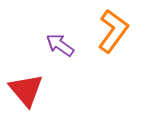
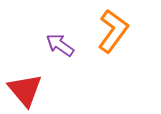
red triangle: moved 1 px left
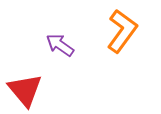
orange L-shape: moved 9 px right
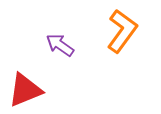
red triangle: rotated 48 degrees clockwise
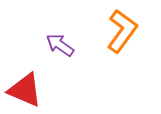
red triangle: rotated 45 degrees clockwise
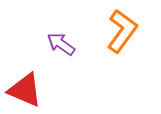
purple arrow: moved 1 px right, 1 px up
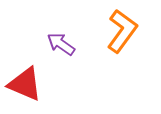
red triangle: moved 6 px up
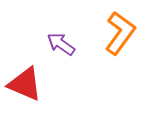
orange L-shape: moved 2 px left, 2 px down
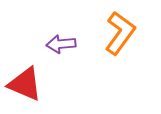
purple arrow: rotated 40 degrees counterclockwise
